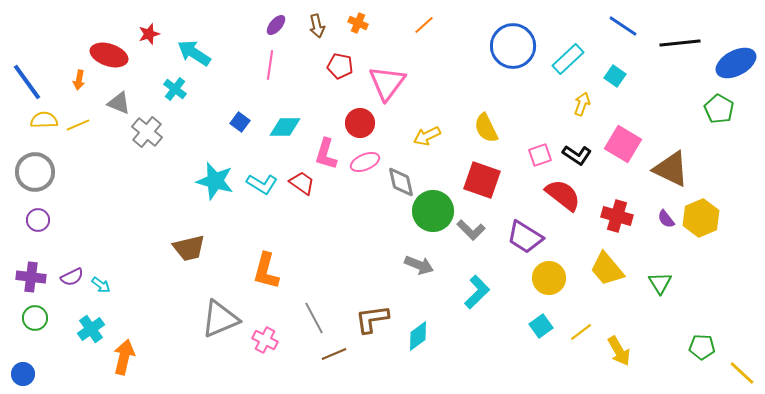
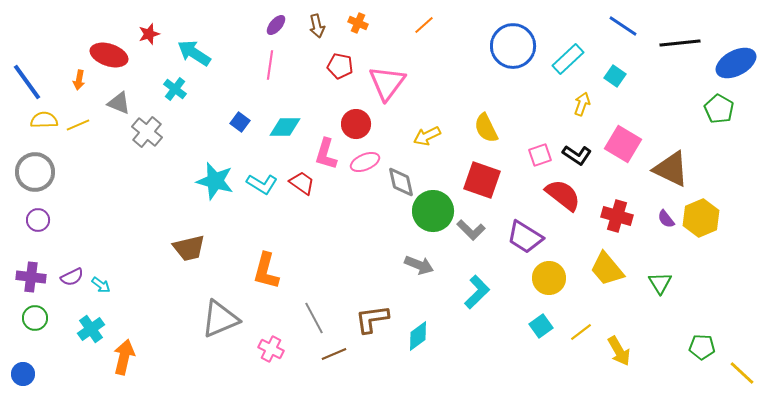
red circle at (360, 123): moved 4 px left, 1 px down
pink cross at (265, 340): moved 6 px right, 9 px down
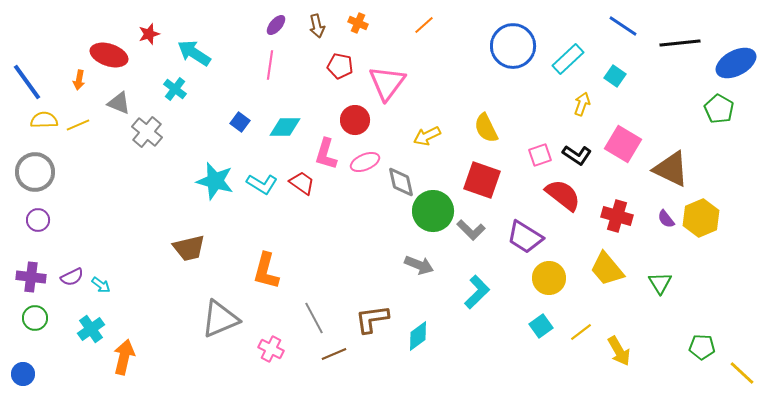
red circle at (356, 124): moved 1 px left, 4 px up
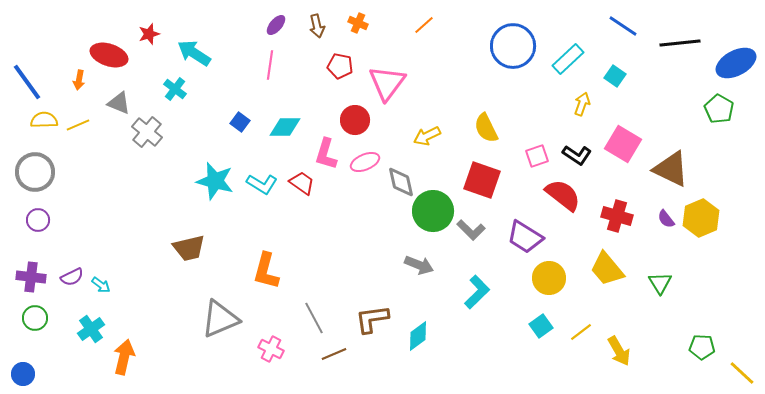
pink square at (540, 155): moved 3 px left, 1 px down
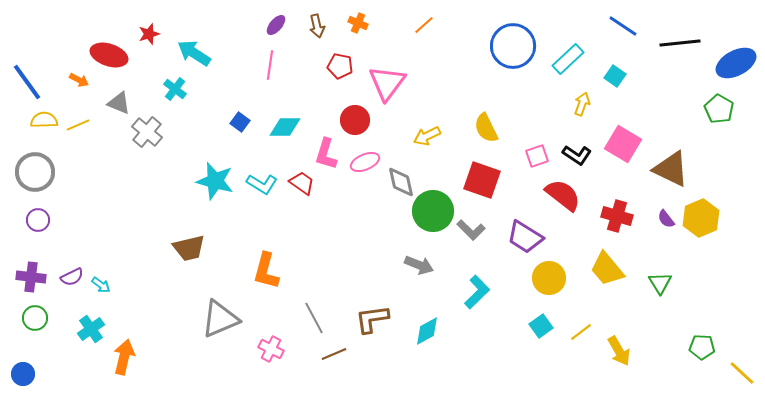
orange arrow at (79, 80): rotated 72 degrees counterclockwise
cyan diamond at (418, 336): moved 9 px right, 5 px up; rotated 8 degrees clockwise
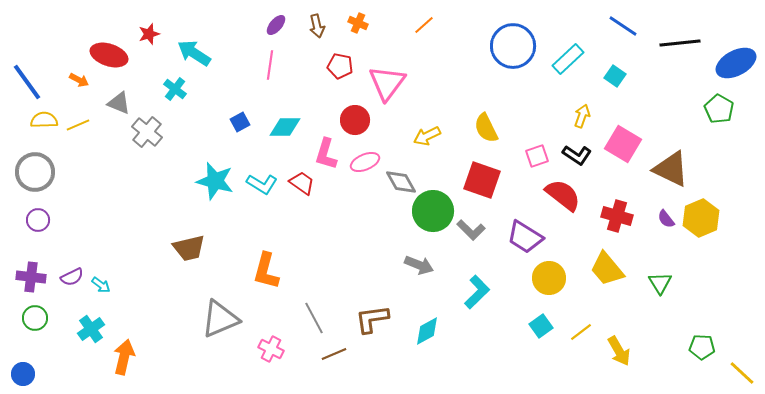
yellow arrow at (582, 104): moved 12 px down
blue square at (240, 122): rotated 24 degrees clockwise
gray diamond at (401, 182): rotated 16 degrees counterclockwise
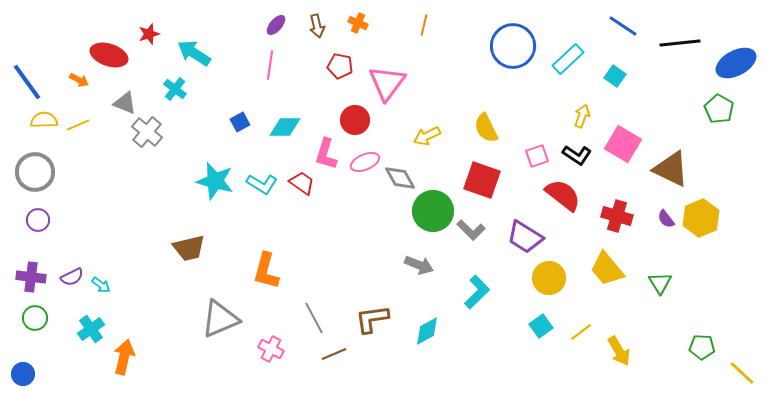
orange line at (424, 25): rotated 35 degrees counterclockwise
gray triangle at (119, 103): moved 6 px right
gray diamond at (401, 182): moved 1 px left, 4 px up
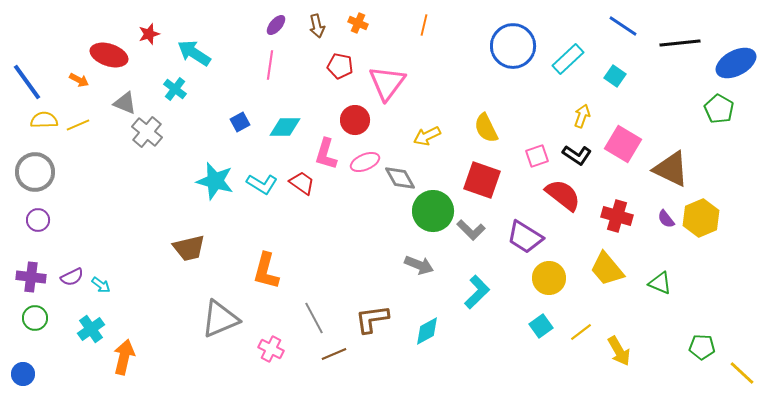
green triangle at (660, 283): rotated 35 degrees counterclockwise
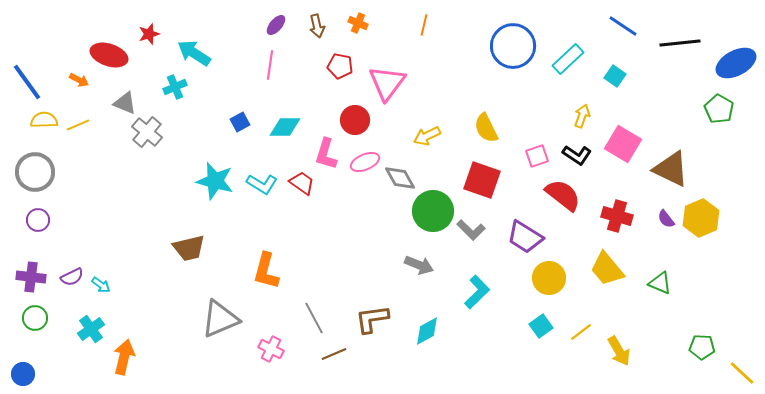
cyan cross at (175, 89): moved 2 px up; rotated 30 degrees clockwise
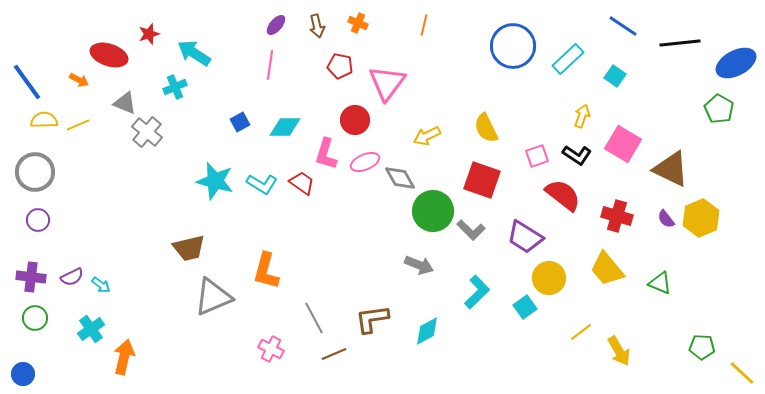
gray triangle at (220, 319): moved 7 px left, 22 px up
cyan square at (541, 326): moved 16 px left, 19 px up
